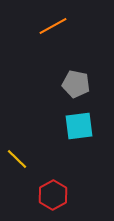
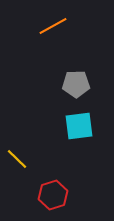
gray pentagon: rotated 12 degrees counterclockwise
red hexagon: rotated 12 degrees clockwise
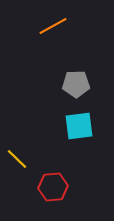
red hexagon: moved 8 px up; rotated 12 degrees clockwise
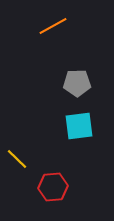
gray pentagon: moved 1 px right, 1 px up
